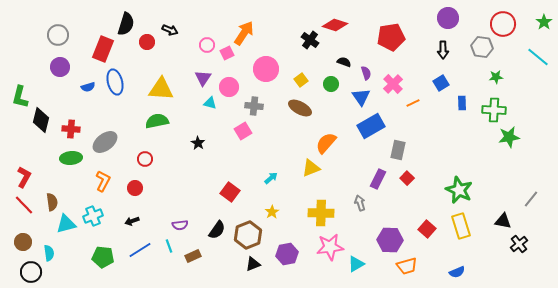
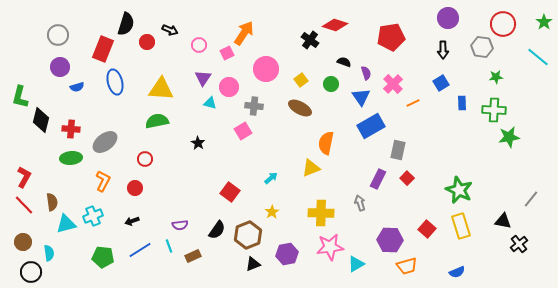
pink circle at (207, 45): moved 8 px left
blue semicircle at (88, 87): moved 11 px left
orange semicircle at (326, 143): rotated 30 degrees counterclockwise
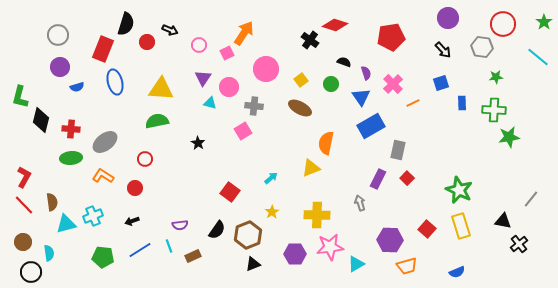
black arrow at (443, 50): rotated 42 degrees counterclockwise
blue square at (441, 83): rotated 14 degrees clockwise
orange L-shape at (103, 181): moved 5 px up; rotated 85 degrees counterclockwise
yellow cross at (321, 213): moved 4 px left, 2 px down
purple hexagon at (287, 254): moved 8 px right; rotated 10 degrees clockwise
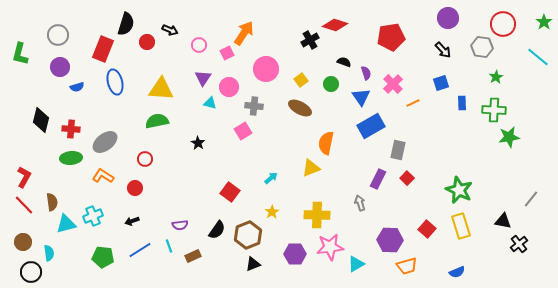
black cross at (310, 40): rotated 24 degrees clockwise
green star at (496, 77): rotated 24 degrees counterclockwise
green L-shape at (20, 97): moved 43 px up
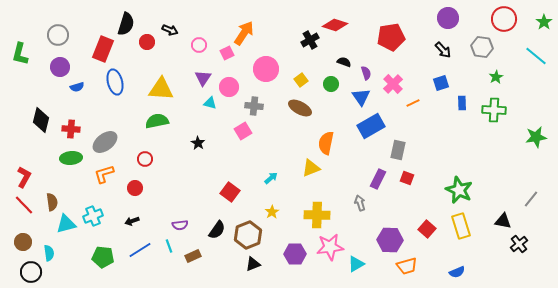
red circle at (503, 24): moved 1 px right, 5 px up
cyan line at (538, 57): moved 2 px left, 1 px up
green star at (509, 137): moved 27 px right
orange L-shape at (103, 176): moved 1 px right, 2 px up; rotated 50 degrees counterclockwise
red square at (407, 178): rotated 24 degrees counterclockwise
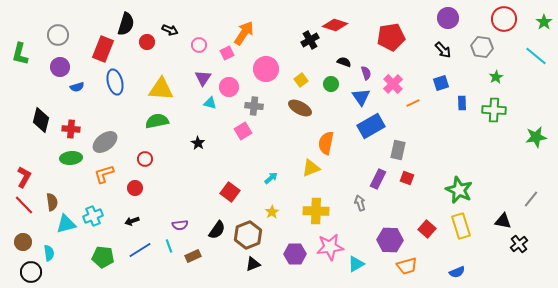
yellow cross at (317, 215): moved 1 px left, 4 px up
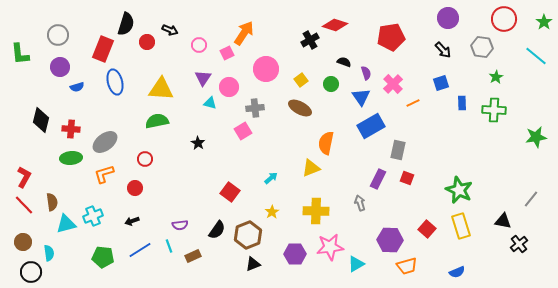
green L-shape at (20, 54): rotated 20 degrees counterclockwise
gray cross at (254, 106): moved 1 px right, 2 px down; rotated 12 degrees counterclockwise
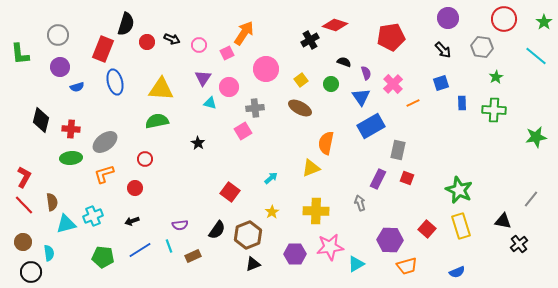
black arrow at (170, 30): moved 2 px right, 9 px down
